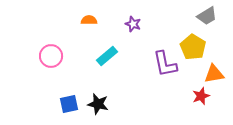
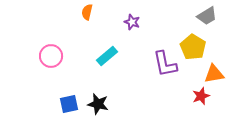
orange semicircle: moved 2 px left, 8 px up; rotated 77 degrees counterclockwise
purple star: moved 1 px left, 2 px up
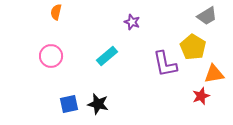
orange semicircle: moved 31 px left
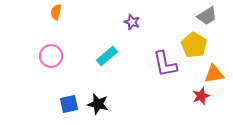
yellow pentagon: moved 1 px right, 2 px up
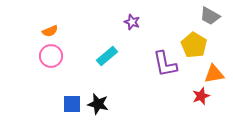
orange semicircle: moved 6 px left, 19 px down; rotated 126 degrees counterclockwise
gray trapezoid: moved 3 px right; rotated 60 degrees clockwise
blue square: moved 3 px right; rotated 12 degrees clockwise
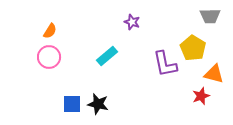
gray trapezoid: rotated 30 degrees counterclockwise
orange semicircle: rotated 35 degrees counterclockwise
yellow pentagon: moved 1 px left, 3 px down
pink circle: moved 2 px left, 1 px down
orange triangle: rotated 25 degrees clockwise
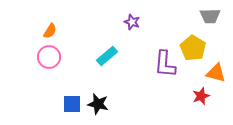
purple L-shape: rotated 16 degrees clockwise
orange triangle: moved 2 px right, 1 px up
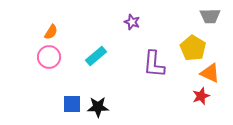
orange semicircle: moved 1 px right, 1 px down
cyan rectangle: moved 11 px left
purple L-shape: moved 11 px left
orange triangle: moved 6 px left; rotated 10 degrees clockwise
black star: moved 3 px down; rotated 15 degrees counterclockwise
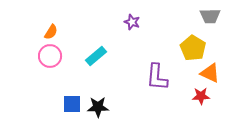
pink circle: moved 1 px right, 1 px up
purple L-shape: moved 3 px right, 13 px down
red star: rotated 18 degrees clockwise
